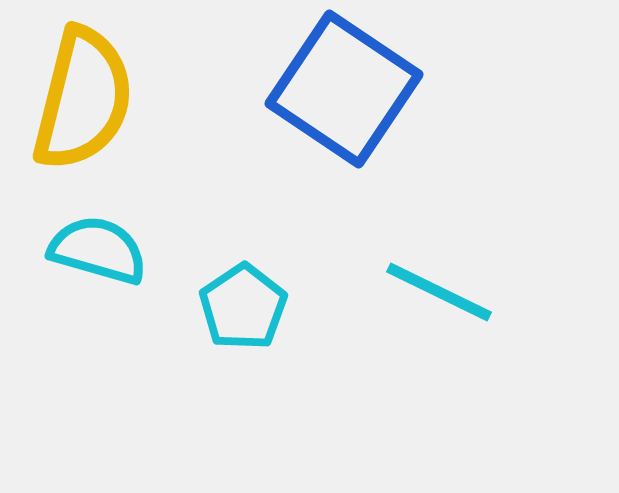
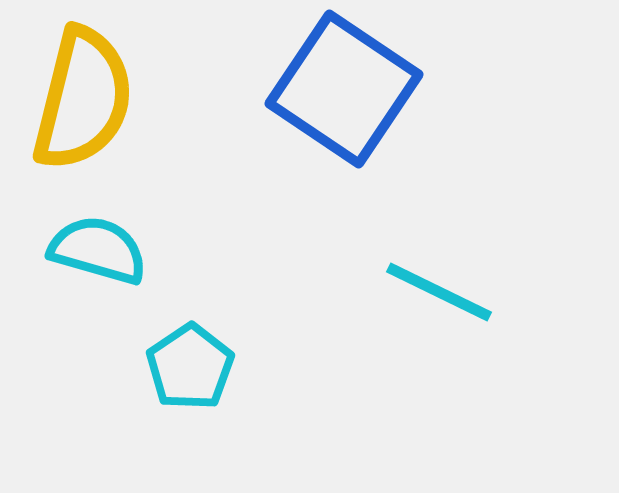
cyan pentagon: moved 53 px left, 60 px down
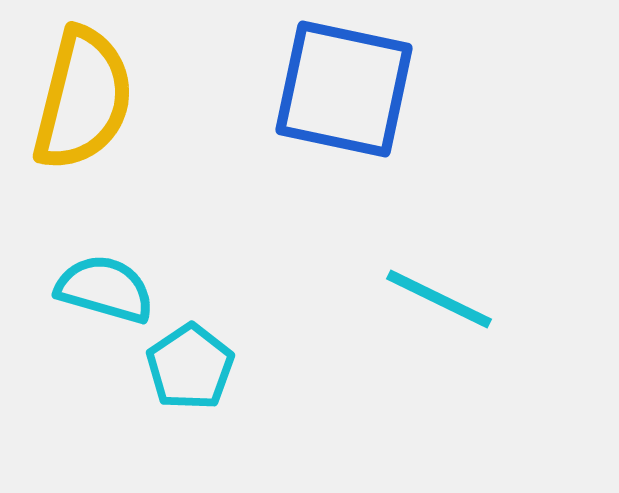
blue square: rotated 22 degrees counterclockwise
cyan semicircle: moved 7 px right, 39 px down
cyan line: moved 7 px down
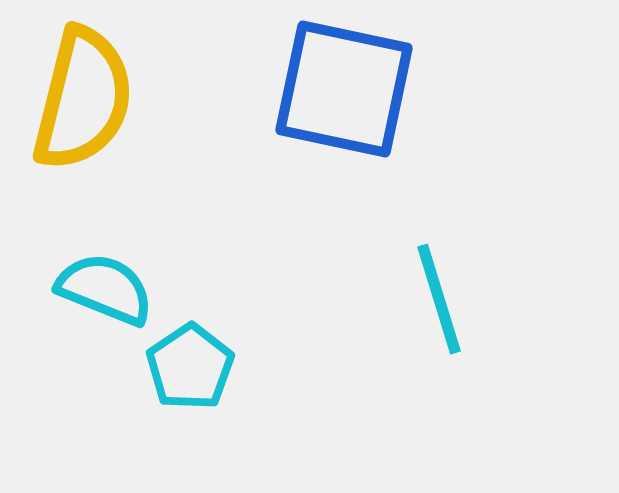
cyan semicircle: rotated 6 degrees clockwise
cyan line: rotated 47 degrees clockwise
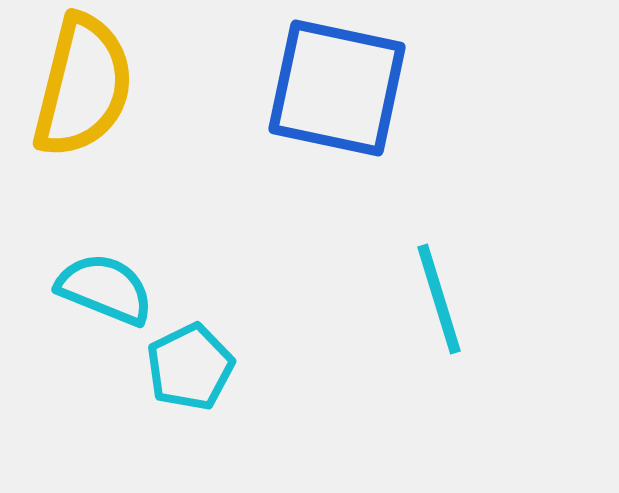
blue square: moved 7 px left, 1 px up
yellow semicircle: moved 13 px up
cyan pentagon: rotated 8 degrees clockwise
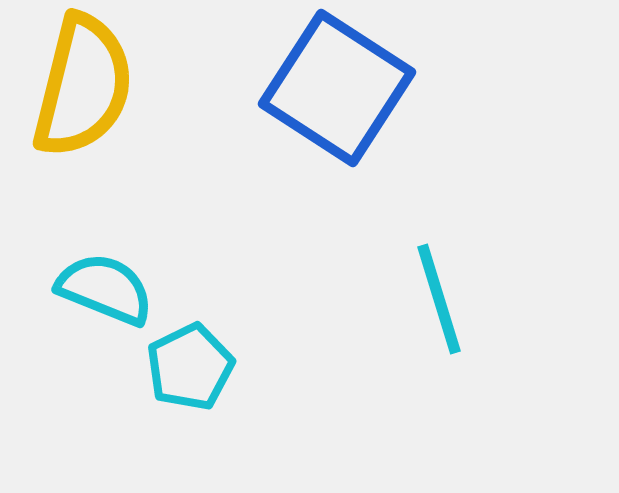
blue square: rotated 21 degrees clockwise
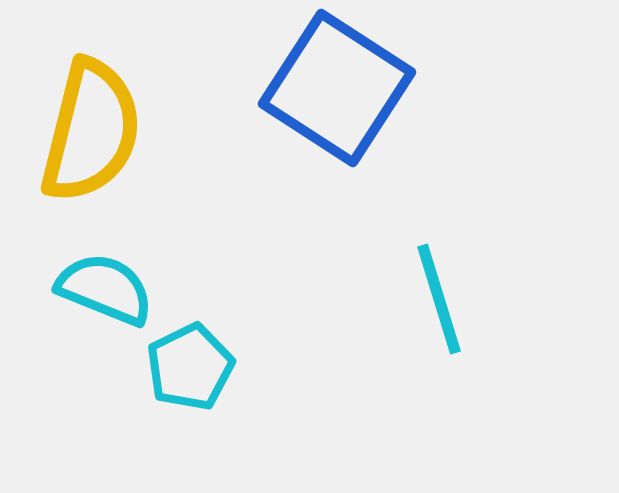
yellow semicircle: moved 8 px right, 45 px down
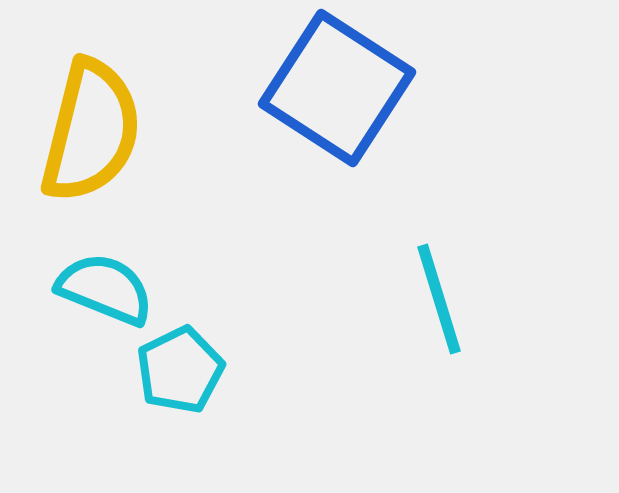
cyan pentagon: moved 10 px left, 3 px down
